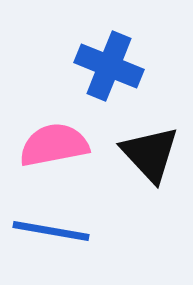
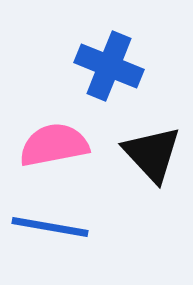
black triangle: moved 2 px right
blue line: moved 1 px left, 4 px up
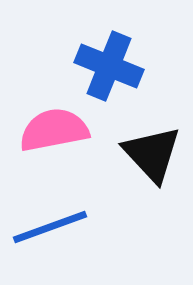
pink semicircle: moved 15 px up
blue line: rotated 30 degrees counterclockwise
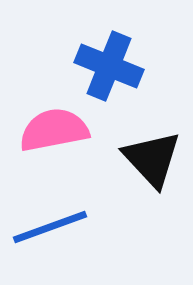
black triangle: moved 5 px down
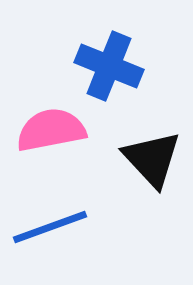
pink semicircle: moved 3 px left
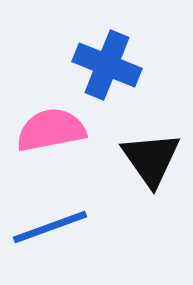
blue cross: moved 2 px left, 1 px up
black triangle: moved 1 px left; rotated 8 degrees clockwise
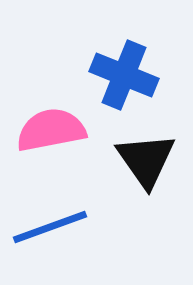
blue cross: moved 17 px right, 10 px down
black triangle: moved 5 px left, 1 px down
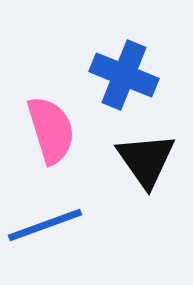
pink semicircle: rotated 84 degrees clockwise
blue line: moved 5 px left, 2 px up
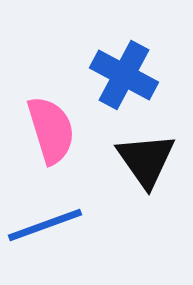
blue cross: rotated 6 degrees clockwise
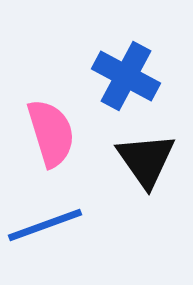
blue cross: moved 2 px right, 1 px down
pink semicircle: moved 3 px down
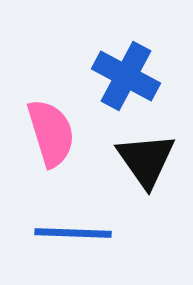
blue line: moved 28 px right, 8 px down; rotated 22 degrees clockwise
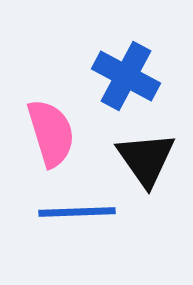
black triangle: moved 1 px up
blue line: moved 4 px right, 21 px up; rotated 4 degrees counterclockwise
